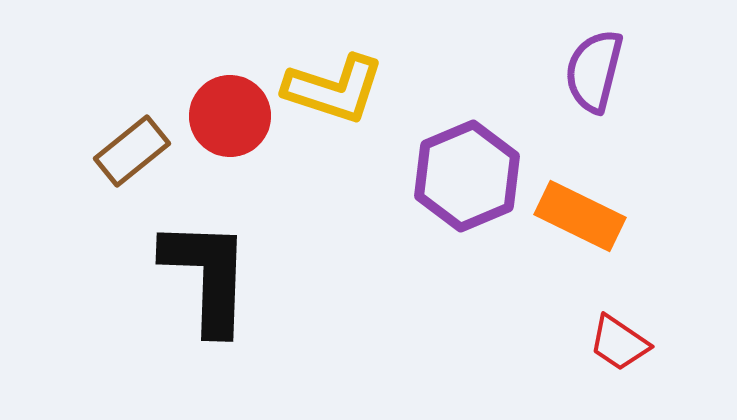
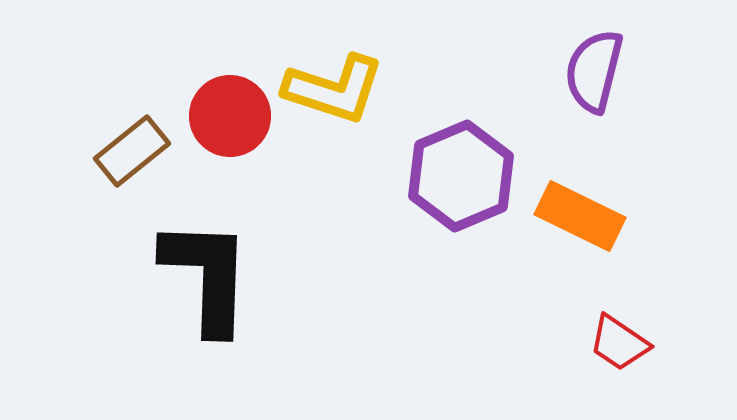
purple hexagon: moved 6 px left
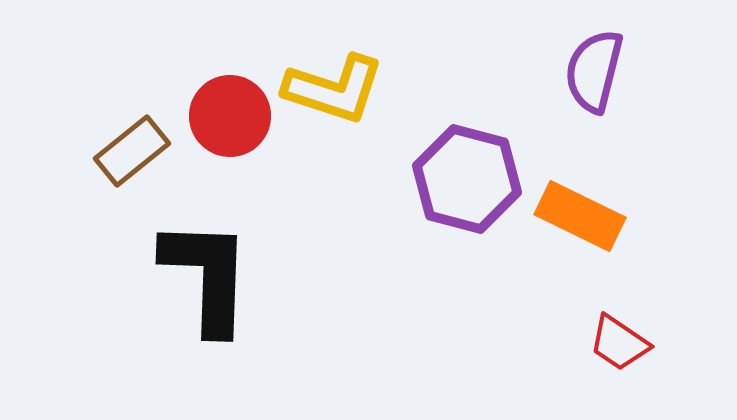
purple hexagon: moved 6 px right, 3 px down; rotated 22 degrees counterclockwise
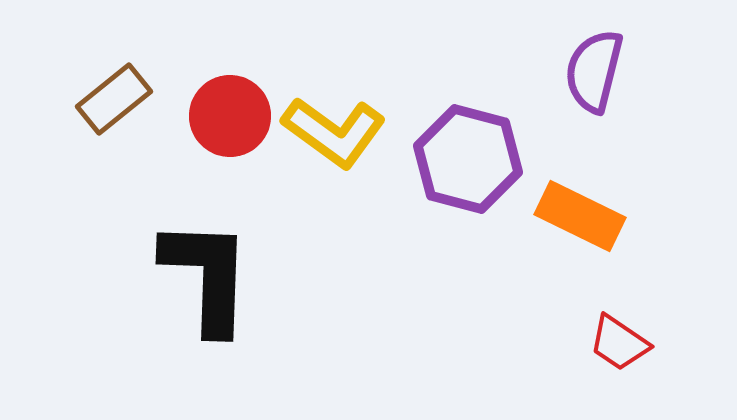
yellow L-shape: moved 43 px down; rotated 18 degrees clockwise
brown rectangle: moved 18 px left, 52 px up
purple hexagon: moved 1 px right, 20 px up
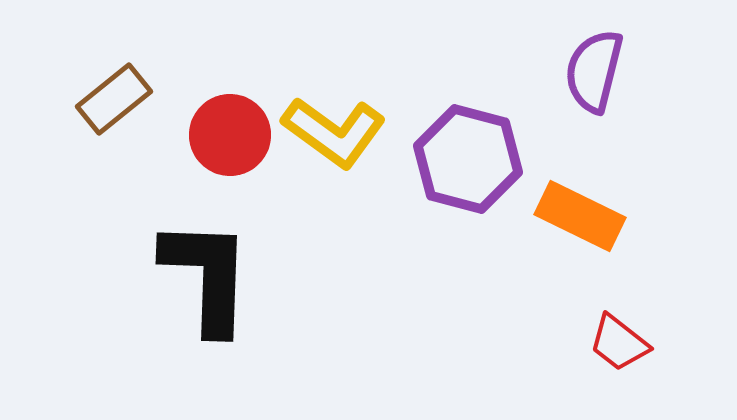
red circle: moved 19 px down
red trapezoid: rotated 4 degrees clockwise
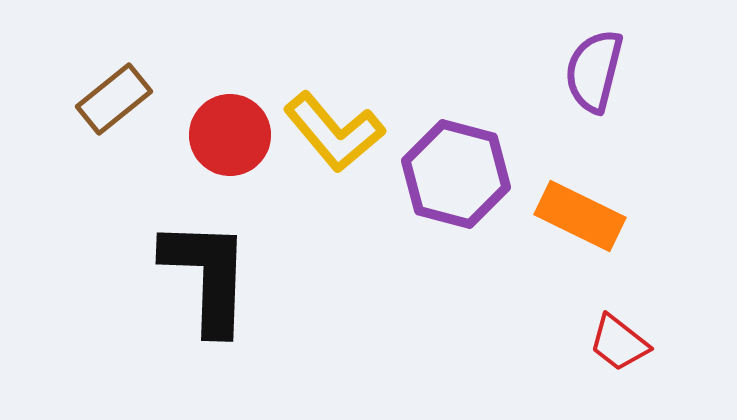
yellow L-shape: rotated 14 degrees clockwise
purple hexagon: moved 12 px left, 15 px down
